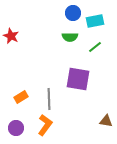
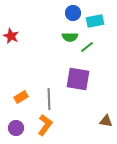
green line: moved 8 px left
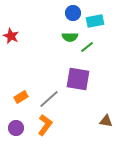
gray line: rotated 50 degrees clockwise
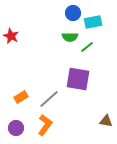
cyan rectangle: moved 2 px left, 1 px down
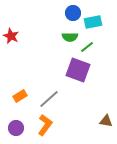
purple square: moved 9 px up; rotated 10 degrees clockwise
orange rectangle: moved 1 px left, 1 px up
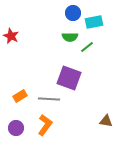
cyan rectangle: moved 1 px right
purple square: moved 9 px left, 8 px down
gray line: rotated 45 degrees clockwise
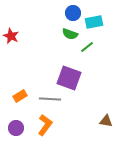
green semicircle: moved 3 px up; rotated 21 degrees clockwise
gray line: moved 1 px right
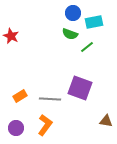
purple square: moved 11 px right, 10 px down
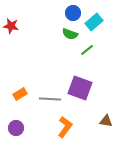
cyan rectangle: rotated 30 degrees counterclockwise
red star: moved 10 px up; rotated 14 degrees counterclockwise
green line: moved 3 px down
orange rectangle: moved 2 px up
orange L-shape: moved 20 px right, 2 px down
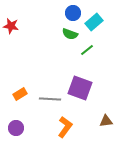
brown triangle: rotated 16 degrees counterclockwise
